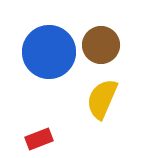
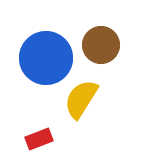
blue circle: moved 3 px left, 6 px down
yellow semicircle: moved 21 px left; rotated 9 degrees clockwise
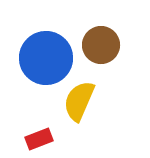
yellow semicircle: moved 2 px left, 2 px down; rotated 9 degrees counterclockwise
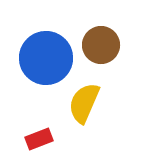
yellow semicircle: moved 5 px right, 2 px down
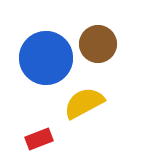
brown circle: moved 3 px left, 1 px up
yellow semicircle: rotated 39 degrees clockwise
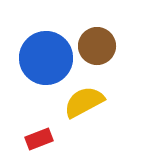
brown circle: moved 1 px left, 2 px down
yellow semicircle: moved 1 px up
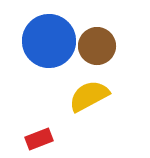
blue circle: moved 3 px right, 17 px up
yellow semicircle: moved 5 px right, 6 px up
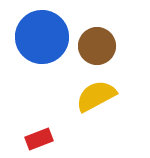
blue circle: moved 7 px left, 4 px up
yellow semicircle: moved 7 px right
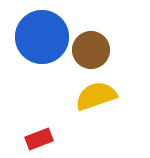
brown circle: moved 6 px left, 4 px down
yellow semicircle: rotated 9 degrees clockwise
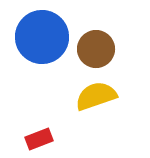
brown circle: moved 5 px right, 1 px up
